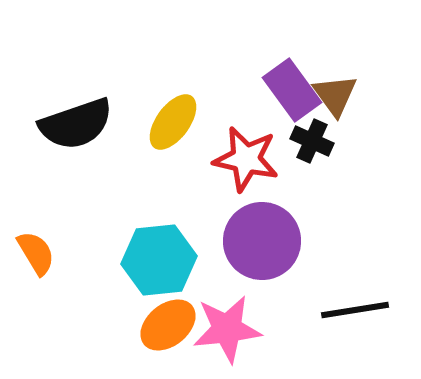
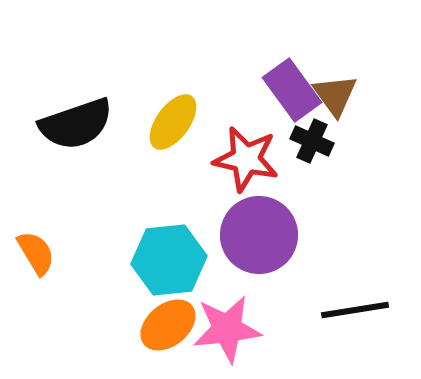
purple circle: moved 3 px left, 6 px up
cyan hexagon: moved 10 px right
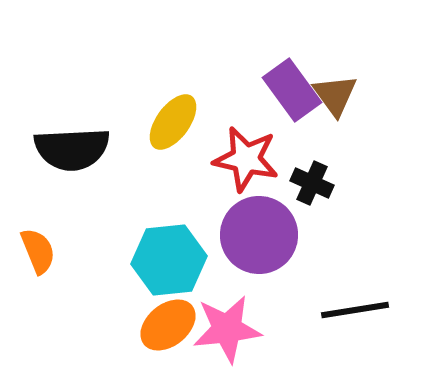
black semicircle: moved 4 px left, 25 px down; rotated 16 degrees clockwise
black cross: moved 42 px down
orange semicircle: moved 2 px right, 2 px up; rotated 9 degrees clockwise
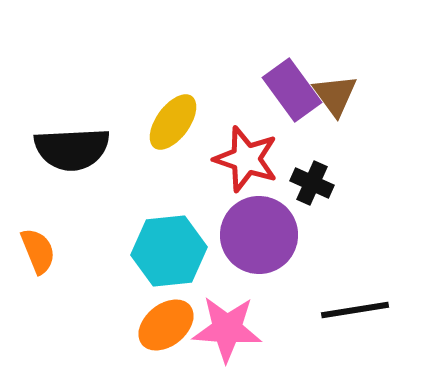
red star: rotated 6 degrees clockwise
cyan hexagon: moved 9 px up
orange ellipse: moved 2 px left
pink star: rotated 10 degrees clockwise
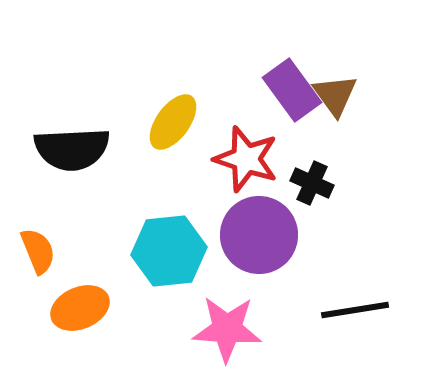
orange ellipse: moved 86 px left, 17 px up; rotated 16 degrees clockwise
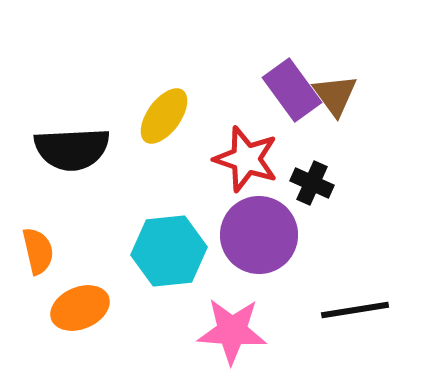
yellow ellipse: moved 9 px left, 6 px up
orange semicircle: rotated 9 degrees clockwise
pink star: moved 5 px right, 2 px down
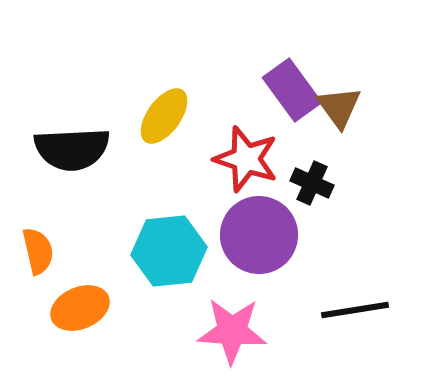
brown triangle: moved 4 px right, 12 px down
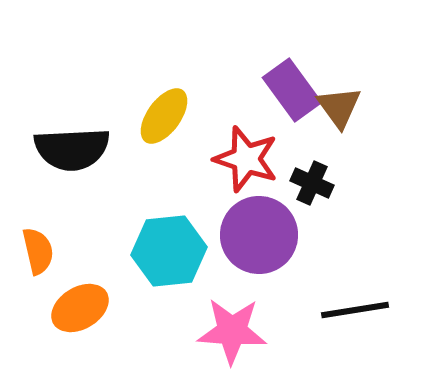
orange ellipse: rotated 8 degrees counterclockwise
